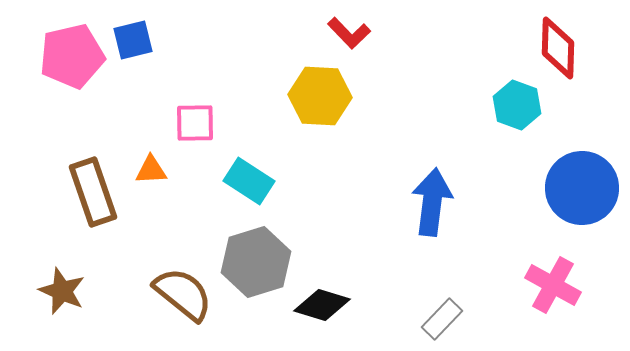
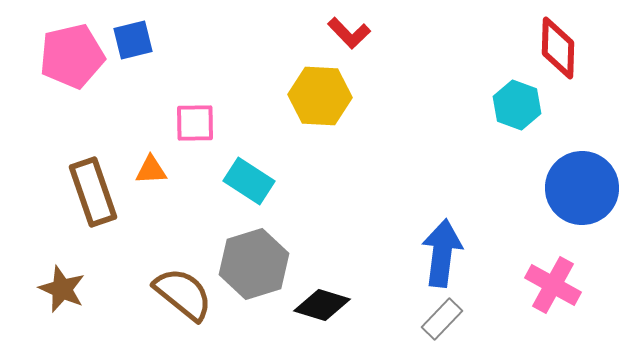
blue arrow: moved 10 px right, 51 px down
gray hexagon: moved 2 px left, 2 px down
brown star: moved 2 px up
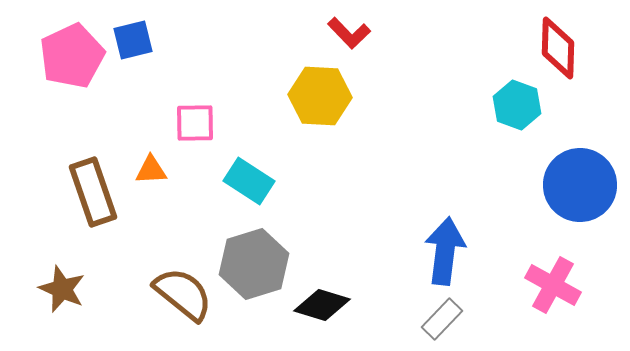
pink pentagon: rotated 12 degrees counterclockwise
blue circle: moved 2 px left, 3 px up
blue arrow: moved 3 px right, 2 px up
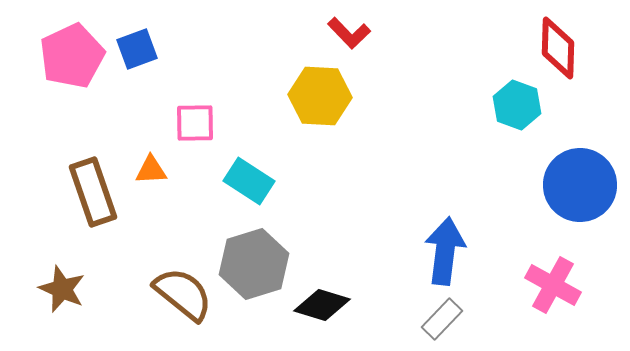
blue square: moved 4 px right, 9 px down; rotated 6 degrees counterclockwise
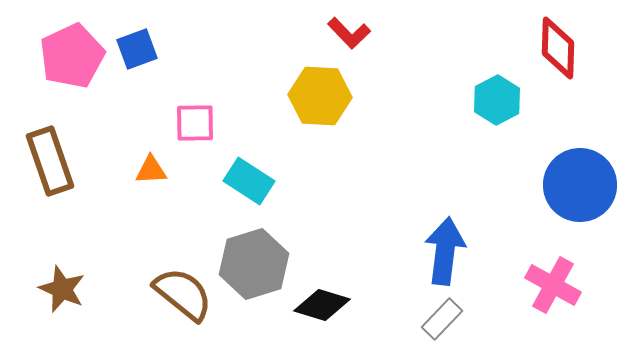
cyan hexagon: moved 20 px left, 5 px up; rotated 12 degrees clockwise
brown rectangle: moved 43 px left, 31 px up
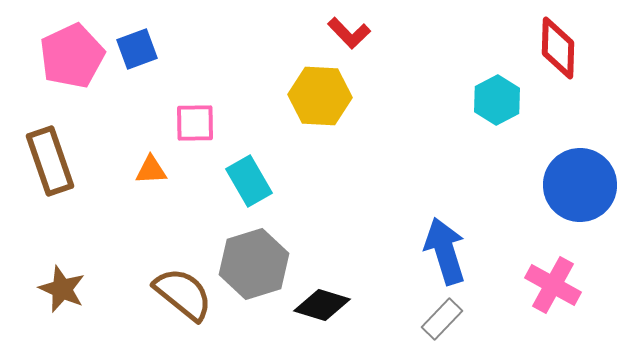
cyan rectangle: rotated 27 degrees clockwise
blue arrow: rotated 24 degrees counterclockwise
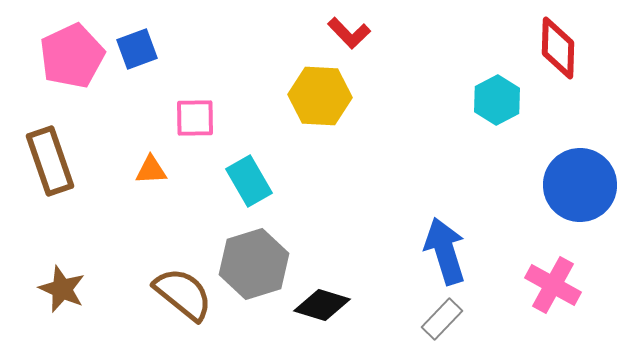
pink square: moved 5 px up
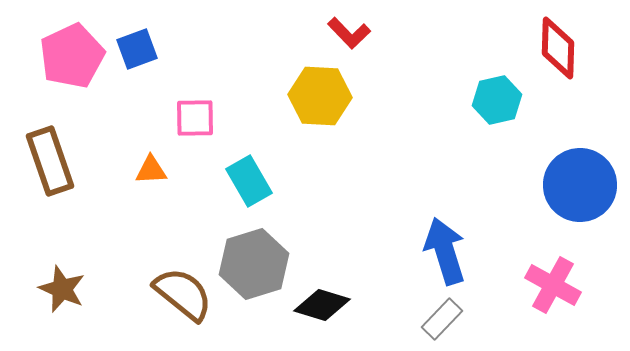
cyan hexagon: rotated 15 degrees clockwise
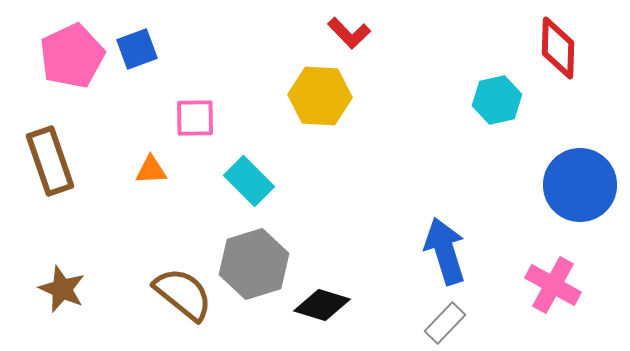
cyan rectangle: rotated 15 degrees counterclockwise
gray rectangle: moved 3 px right, 4 px down
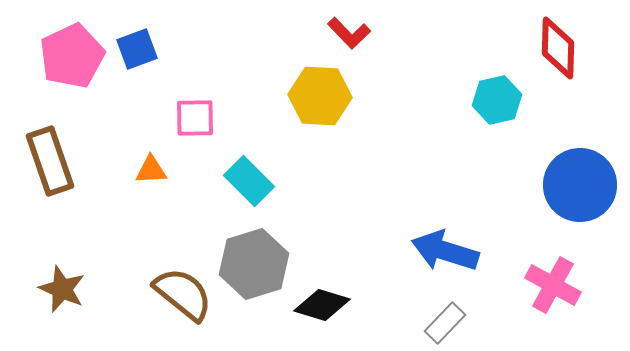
blue arrow: rotated 56 degrees counterclockwise
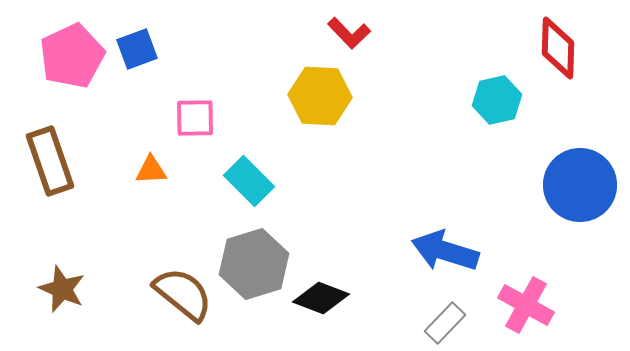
pink cross: moved 27 px left, 20 px down
black diamond: moved 1 px left, 7 px up; rotated 4 degrees clockwise
